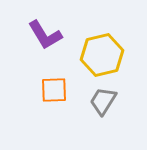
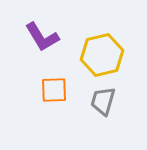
purple L-shape: moved 3 px left, 2 px down
gray trapezoid: rotated 16 degrees counterclockwise
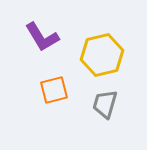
orange square: rotated 12 degrees counterclockwise
gray trapezoid: moved 2 px right, 3 px down
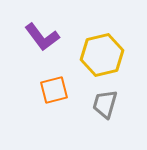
purple L-shape: rotated 6 degrees counterclockwise
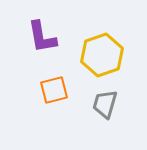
purple L-shape: rotated 27 degrees clockwise
yellow hexagon: rotated 6 degrees counterclockwise
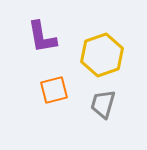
gray trapezoid: moved 2 px left
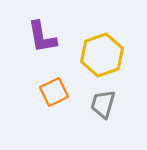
orange square: moved 2 px down; rotated 12 degrees counterclockwise
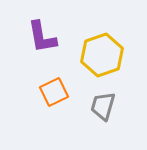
gray trapezoid: moved 2 px down
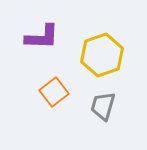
purple L-shape: rotated 78 degrees counterclockwise
orange square: rotated 12 degrees counterclockwise
